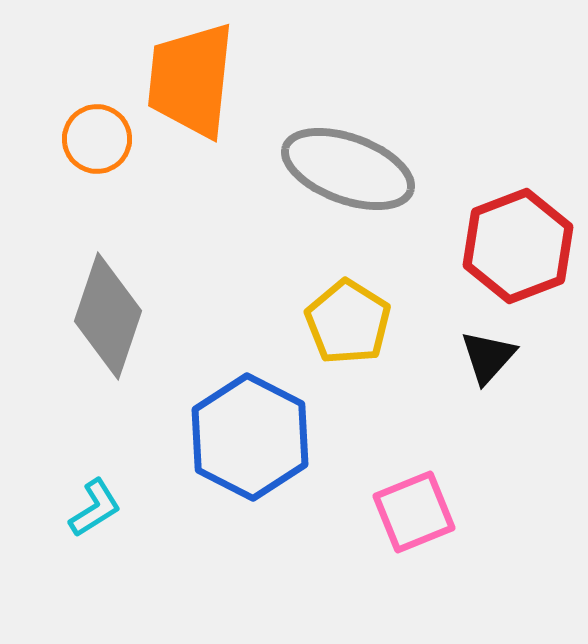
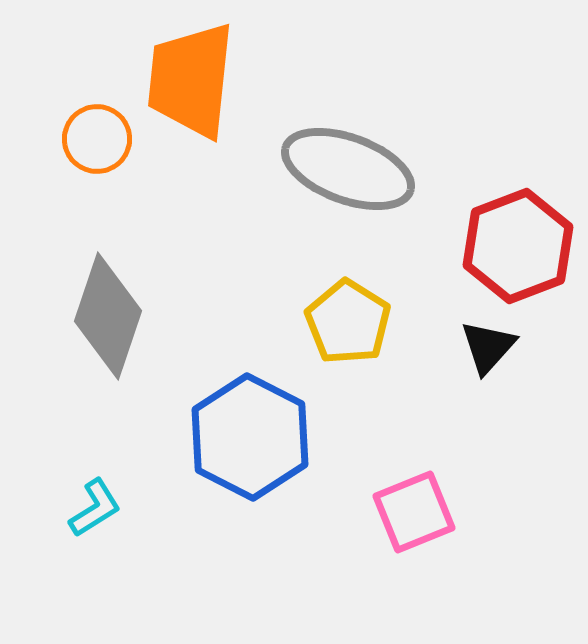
black triangle: moved 10 px up
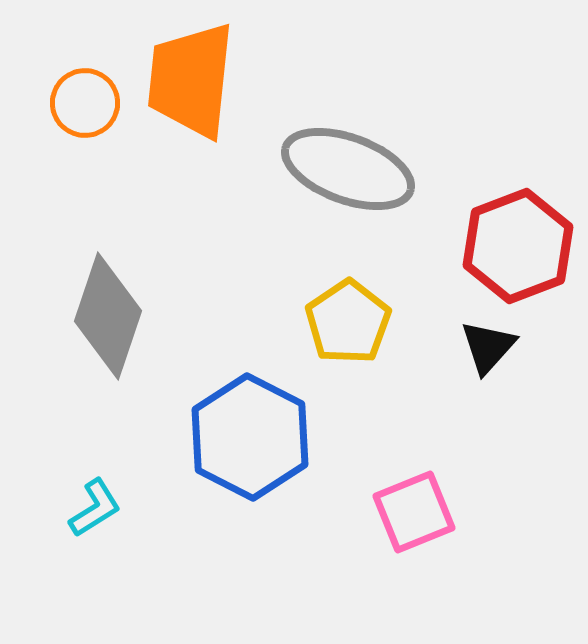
orange circle: moved 12 px left, 36 px up
yellow pentagon: rotated 6 degrees clockwise
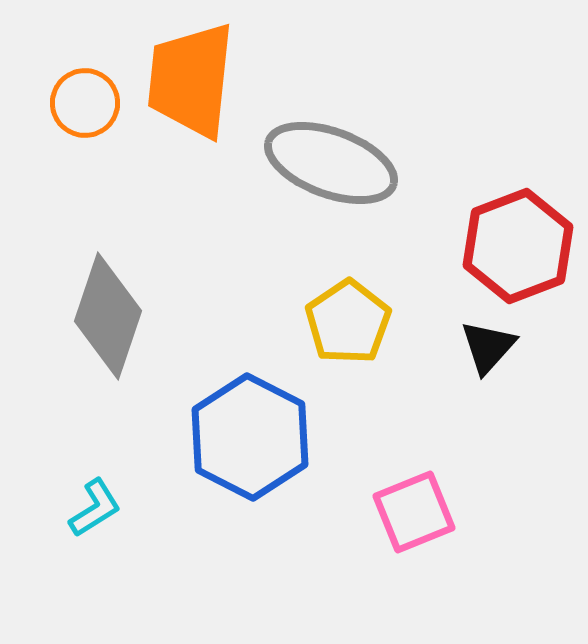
gray ellipse: moved 17 px left, 6 px up
